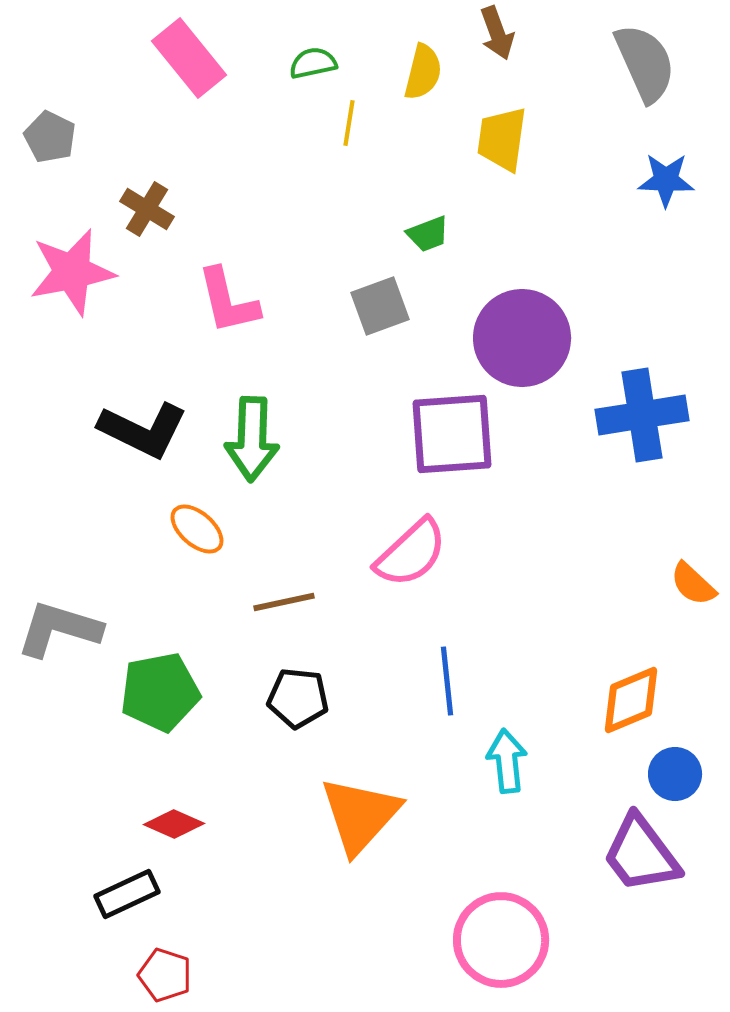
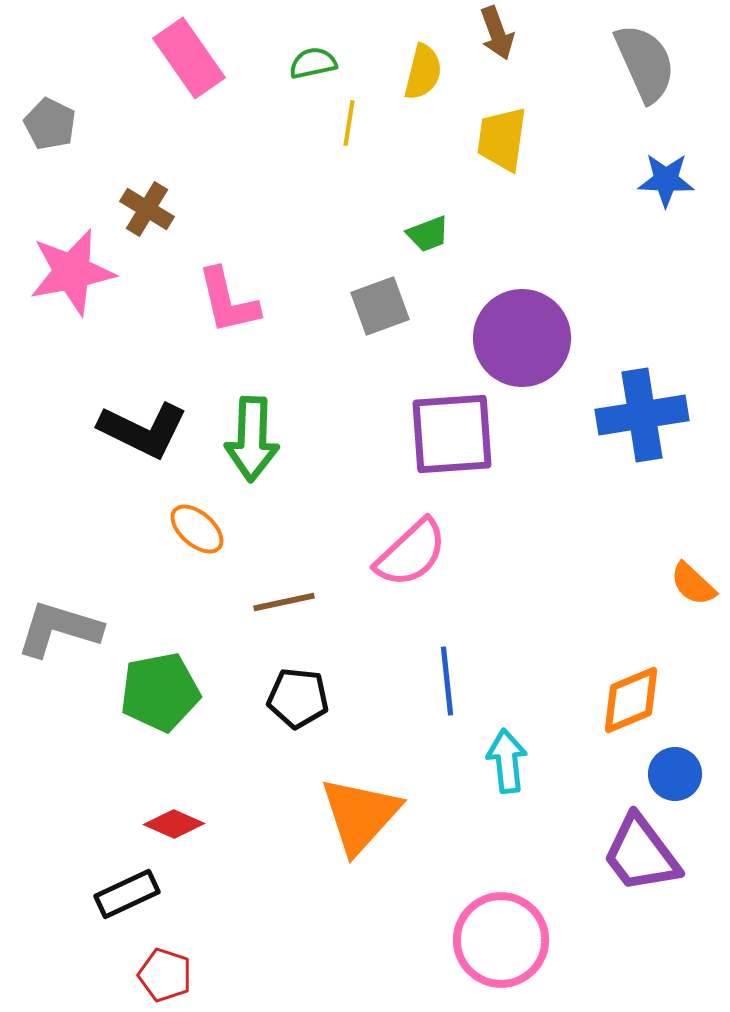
pink rectangle: rotated 4 degrees clockwise
gray pentagon: moved 13 px up
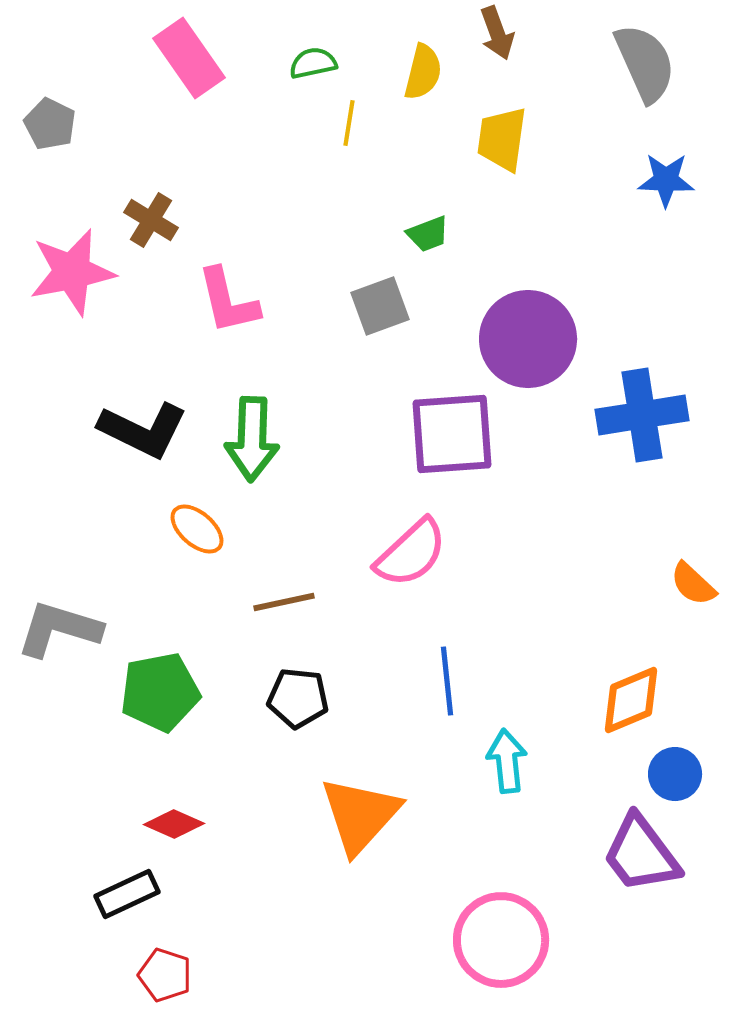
brown cross: moved 4 px right, 11 px down
purple circle: moved 6 px right, 1 px down
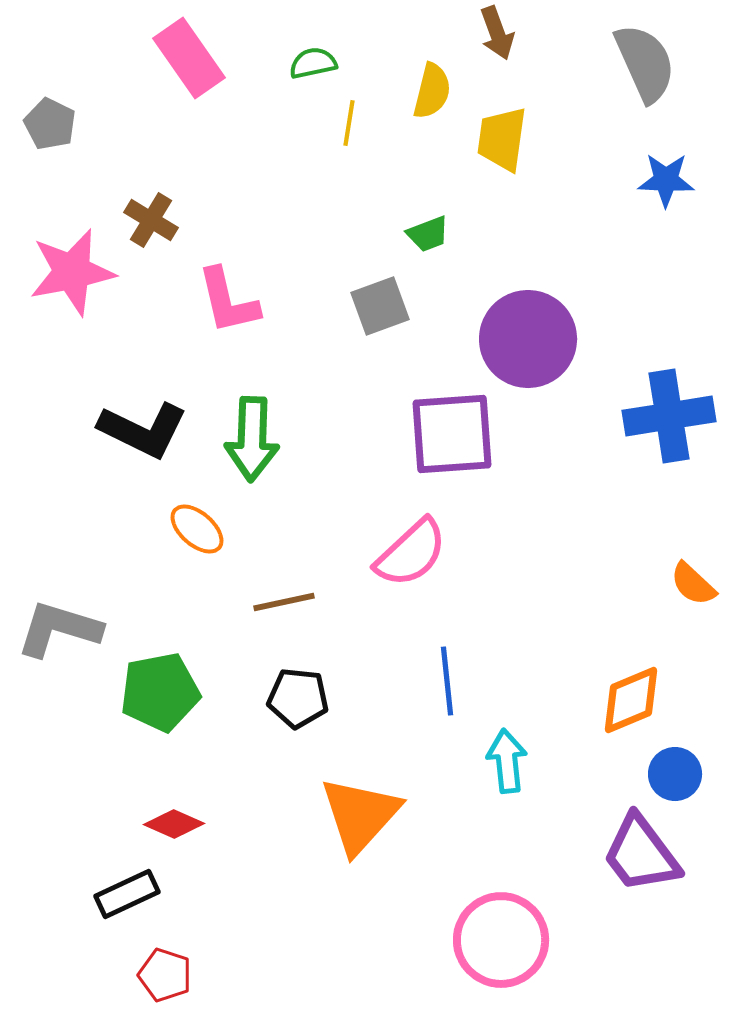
yellow semicircle: moved 9 px right, 19 px down
blue cross: moved 27 px right, 1 px down
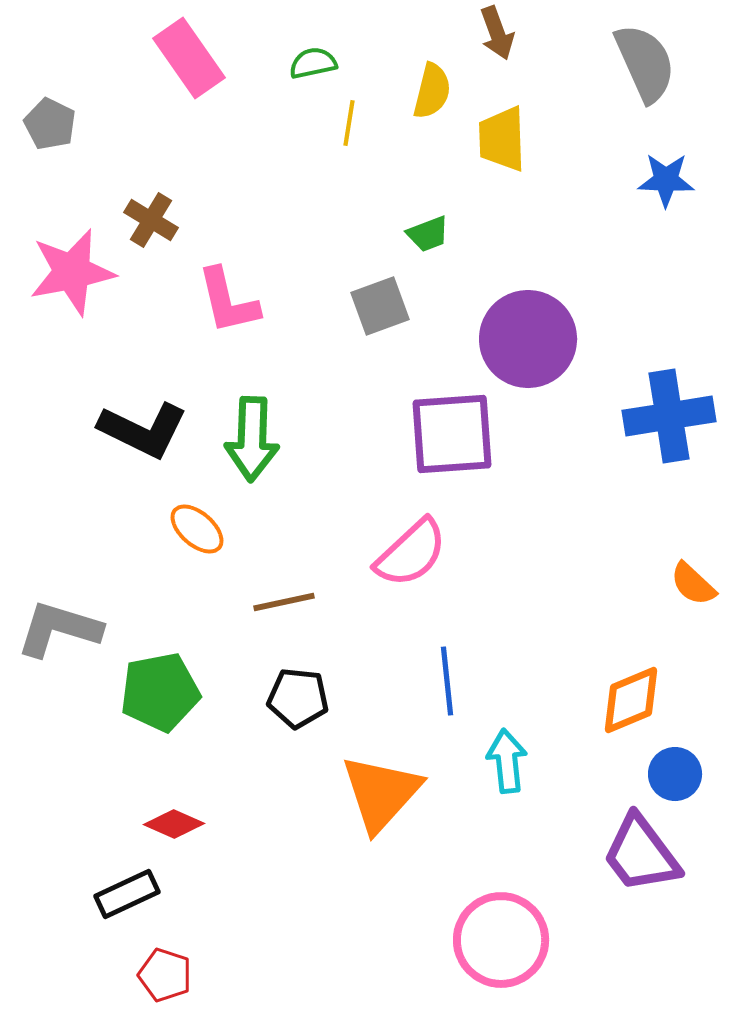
yellow trapezoid: rotated 10 degrees counterclockwise
orange triangle: moved 21 px right, 22 px up
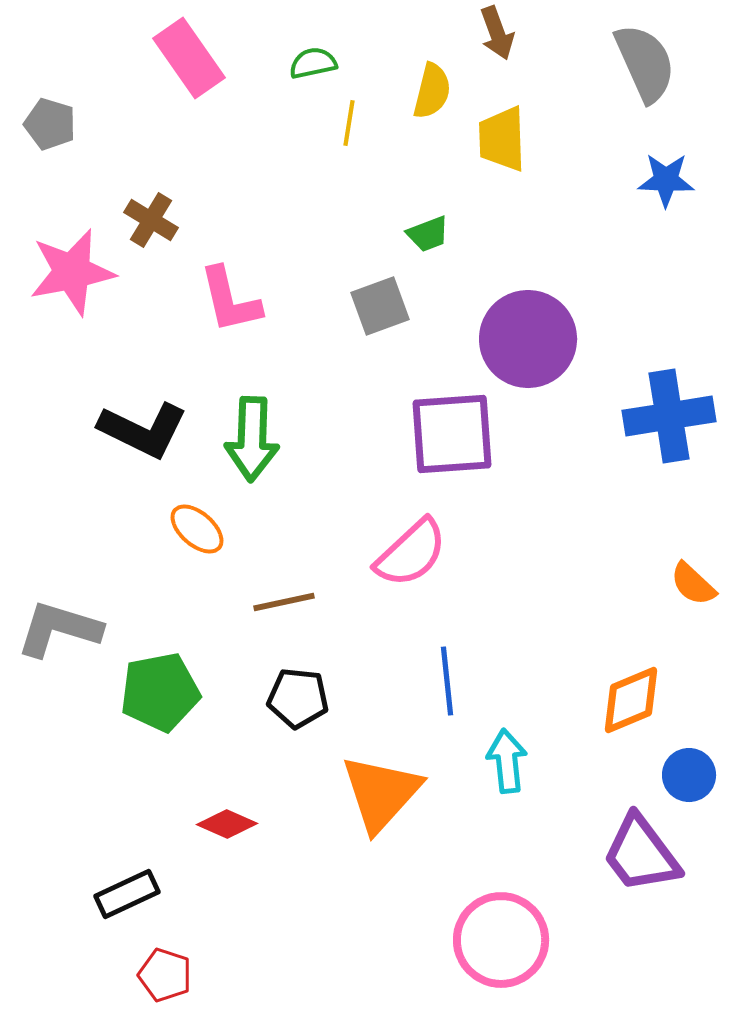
gray pentagon: rotated 9 degrees counterclockwise
pink L-shape: moved 2 px right, 1 px up
blue circle: moved 14 px right, 1 px down
red diamond: moved 53 px right
